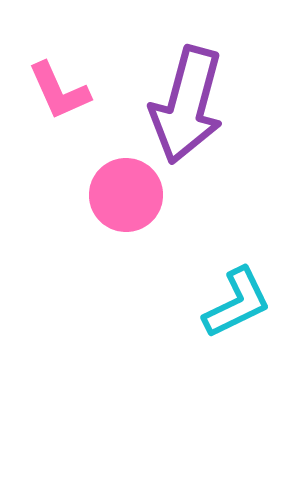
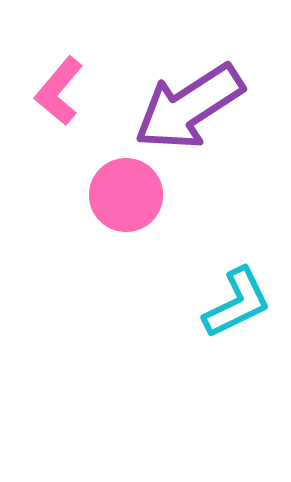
pink L-shape: rotated 64 degrees clockwise
purple arrow: moved 2 px right, 2 px down; rotated 42 degrees clockwise
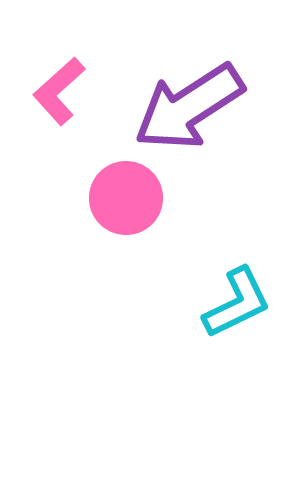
pink L-shape: rotated 8 degrees clockwise
pink circle: moved 3 px down
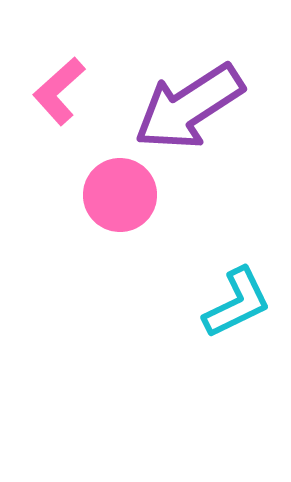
pink circle: moved 6 px left, 3 px up
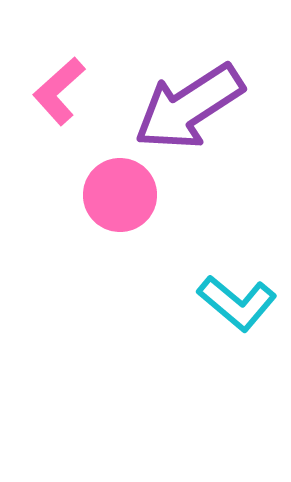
cyan L-shape: rotated 66 degrees clockwise
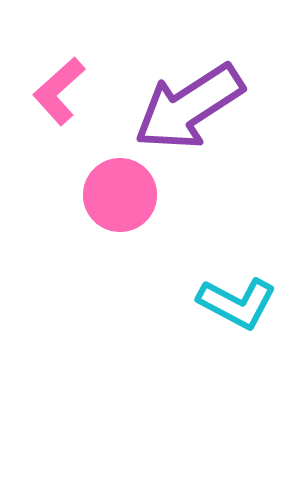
cyan L-shape: rotated 12 degrees counterclockwise
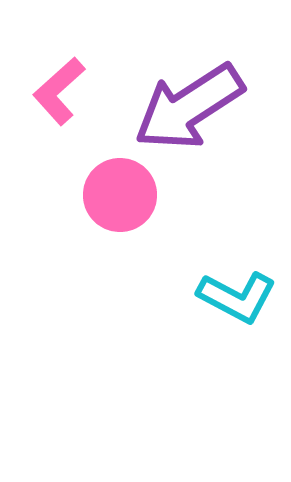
cyan L-shape: moved 6 px up
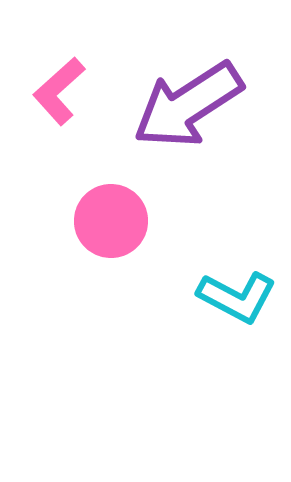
purple arrow: moved 1 px left, 2 px up
pink circle: moved 9 px left, 26 px down
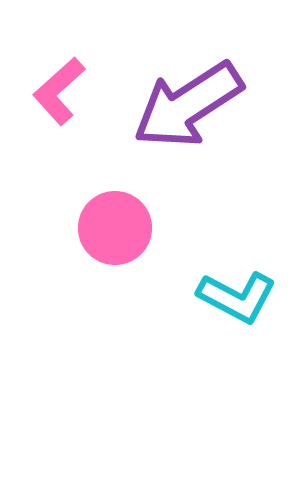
pink circle: moved 4 px right, 7 px down
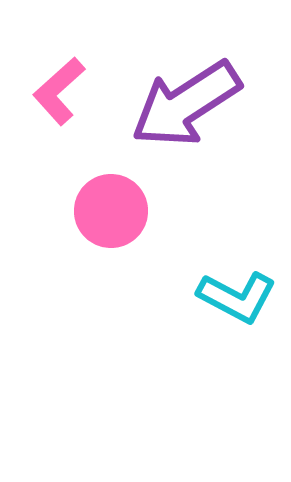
purple arrow: moved 2 px left, 1 px up
pink circle: moved 4 px left, 17 px up
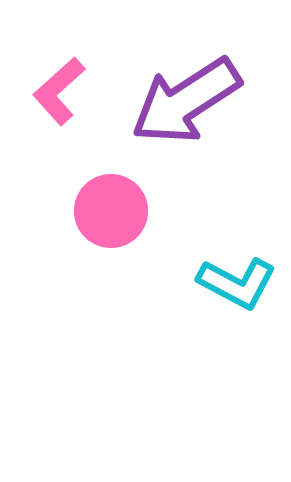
purple arrow: moved 3 px up
cyan L-shape: moved 14 px up
